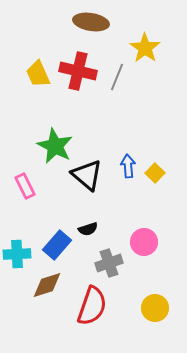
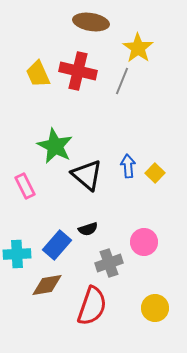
yellow star: moved 7 px left
gray line: moved 5 px right, 4 px down
brown diamond: rotated 8 degrees clockwise
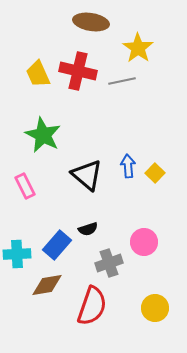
gray line: rotated 56 degrees clockwise
green star: moved 12 px left, 11 px up
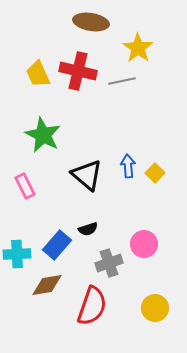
pink circle: moved 2 px down
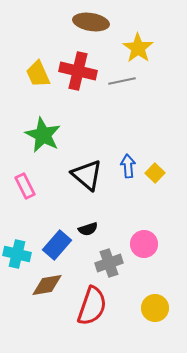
cyan cross: rotated 16 degrees clockwise
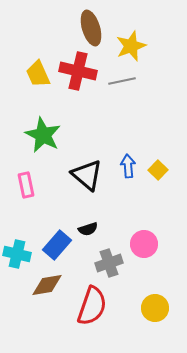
brown ellipse: moved 6 px down; rotated 64 degrees clockwise
yellow star: moved 7 px left, 2 px up; rotated 16 degrees clockwise
yellow square: moved 3 px right, 3 px up
pink rectangle: moved 1 px right, 1 px up; rotated 15 degrees clockwise
